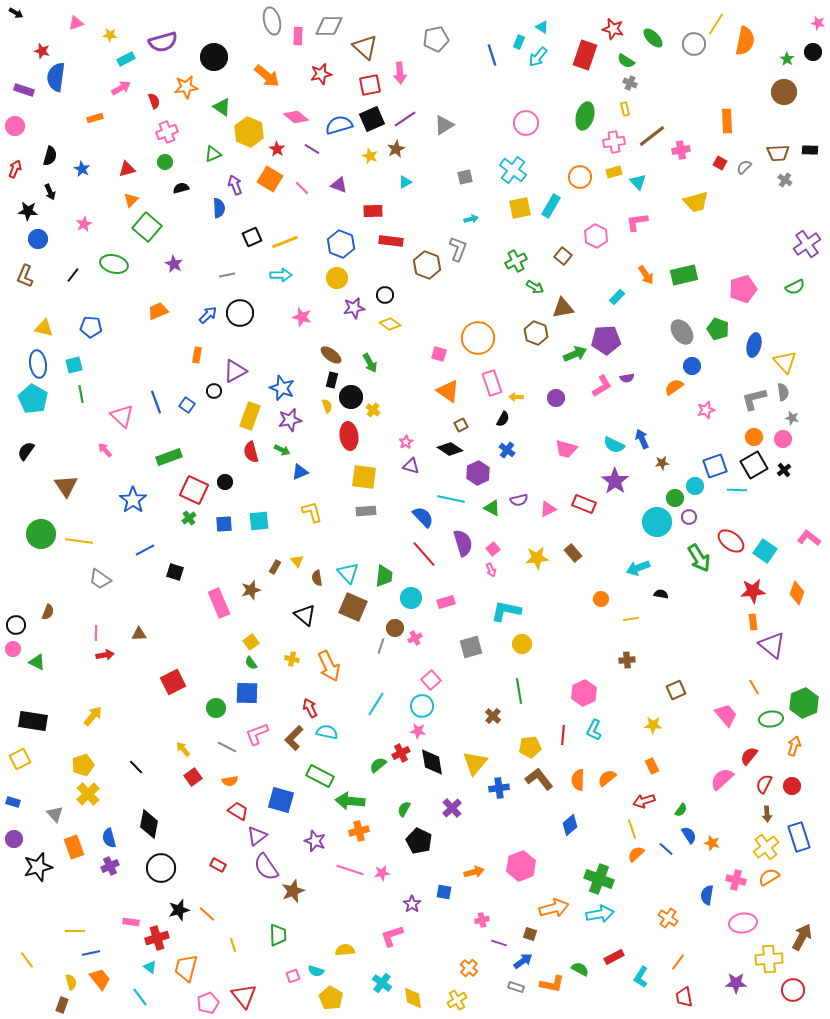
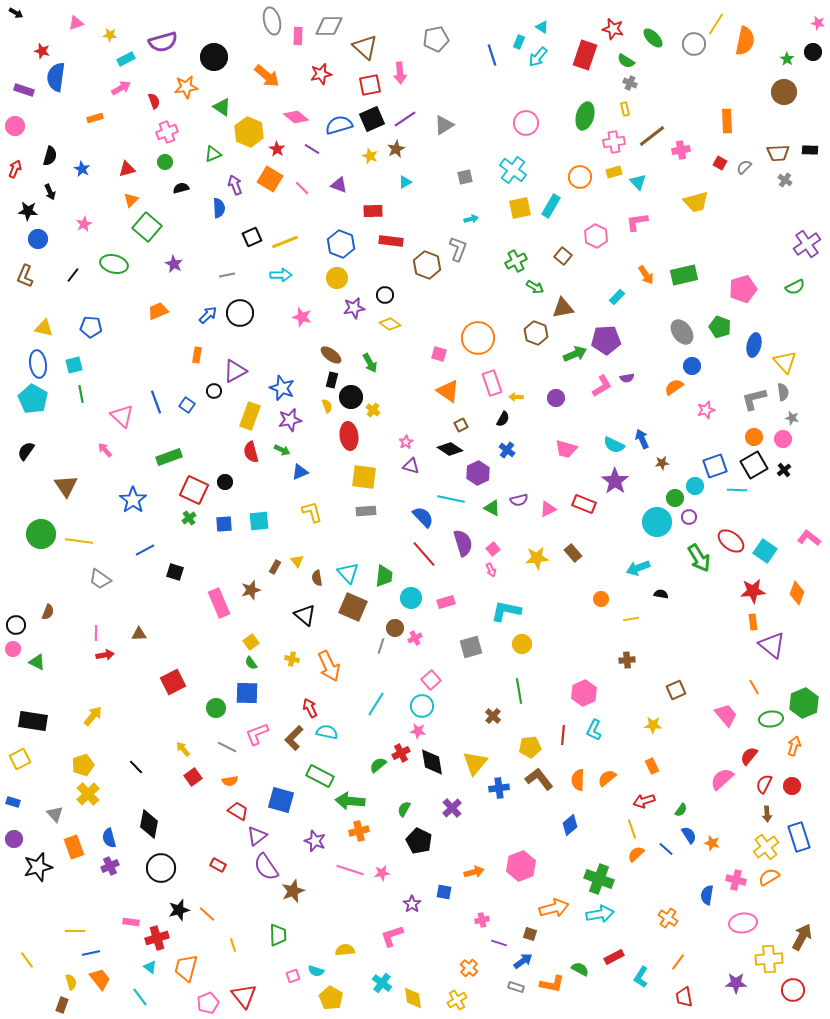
green pentagon at (718, 329): moved 2 px right, 2 px up
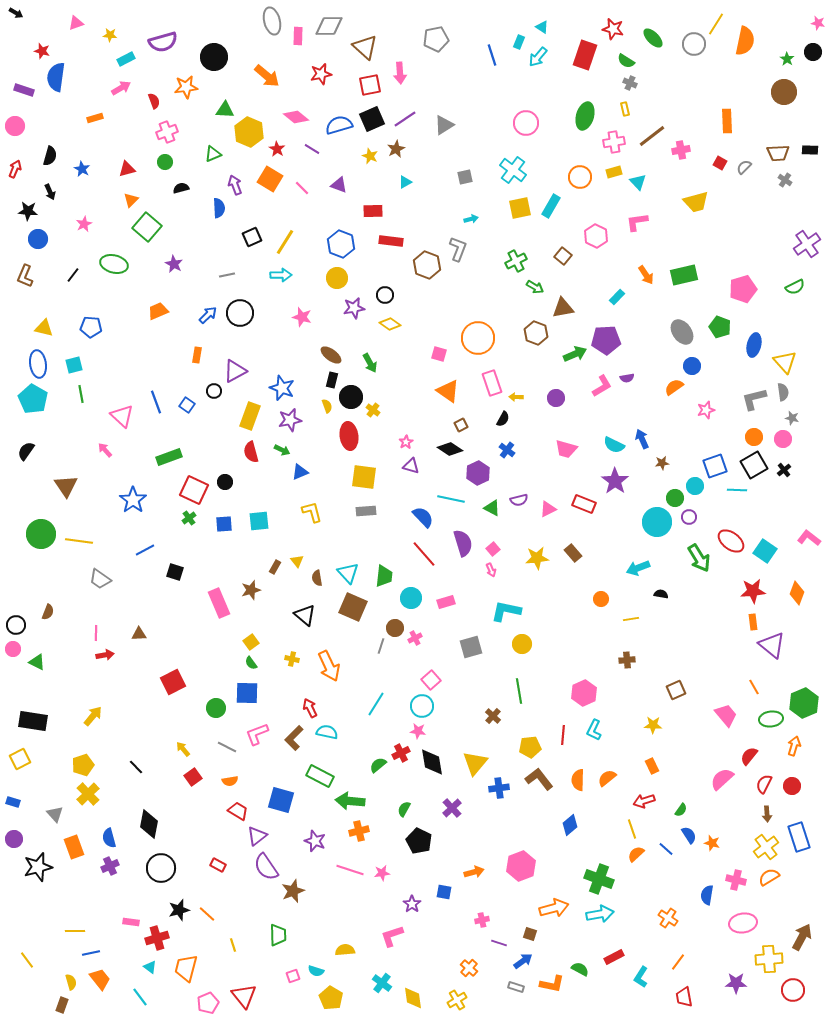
green triangle at (222, 107): moved 3 px right, 3 px down; rotated 30 degrees counterclockwise
yellow line at (285, 242): rotated 36 degrees counterclockwise
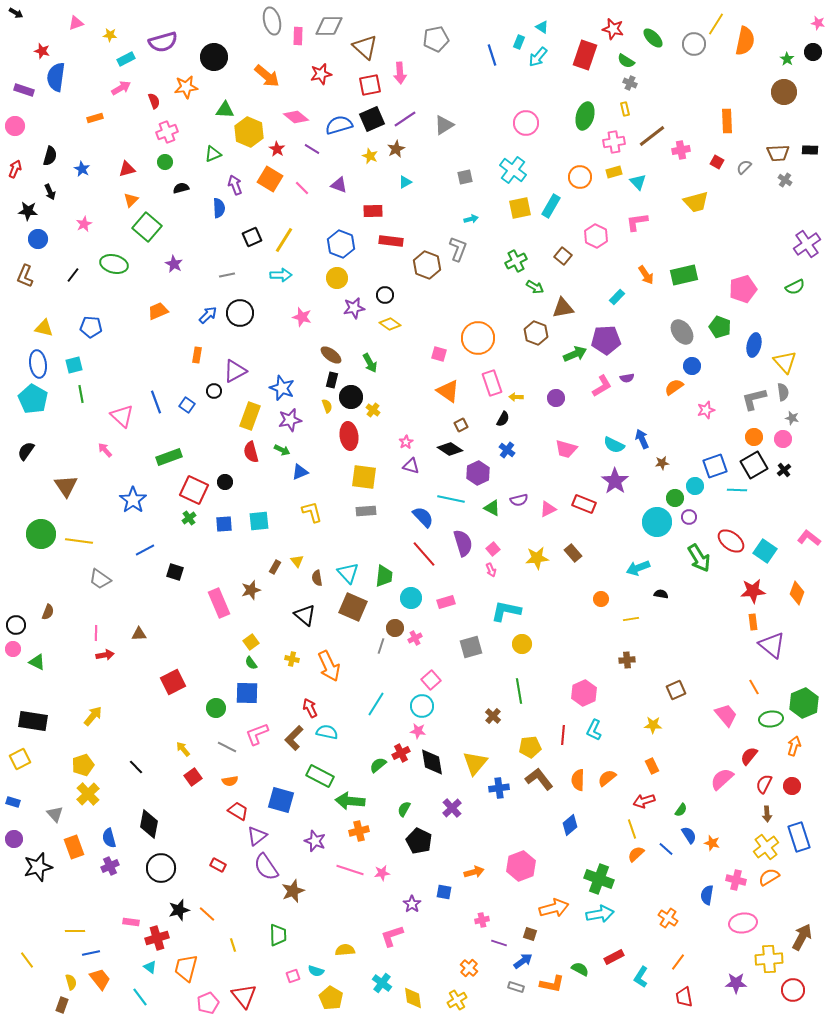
red square at (720, 163): moved 3 px left, 1 px up
yellow line at (285, 242): moved 1 px left, 2 px up
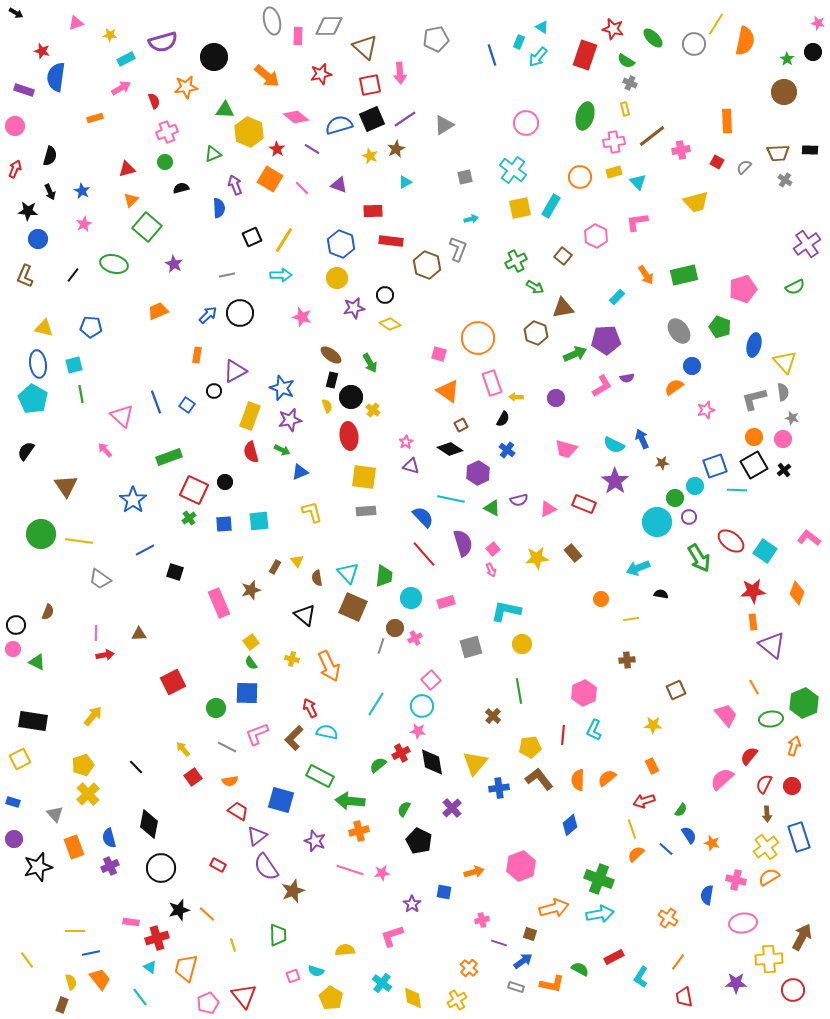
blue star at (82, 169): moved 22 px down
gray ellipse at (682, 332): moved 3 px left, 1 px up
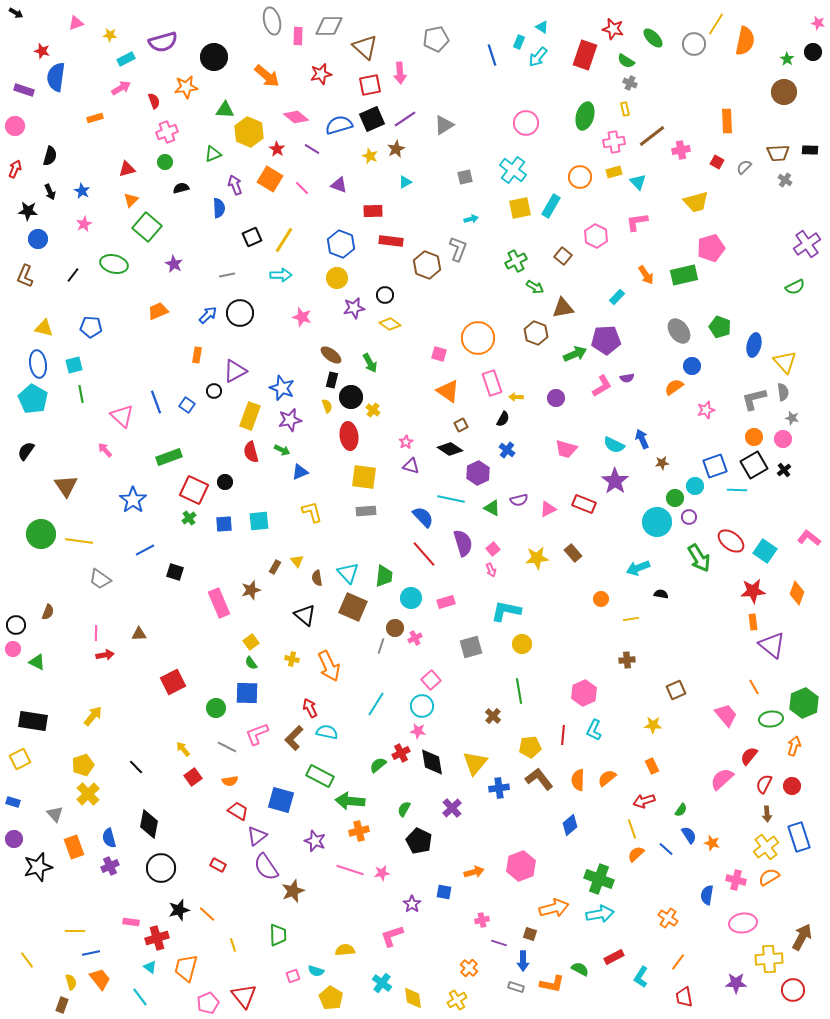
pink pentagon at (743, 289): moved 32 px left, 41 px up
blue arrow at (523, 961): rotated 126 degrees clockwise
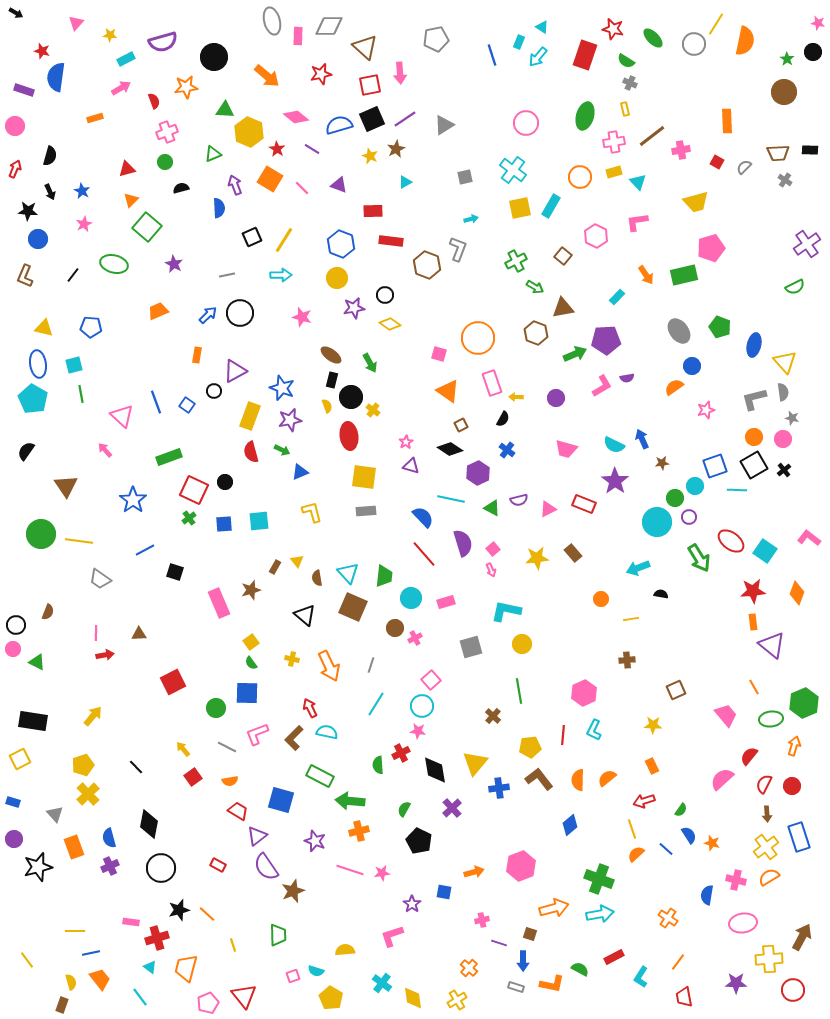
pink triangle at (76, 23): rotated 28 degrees counterclockwise
gray line at (381, 646): moved 10 px left, 19 px down
black diamond at (432, 762): moved 3 px right, 8 px down
green semicircle at (378, 765): rotated 54 degrees counterclockwise
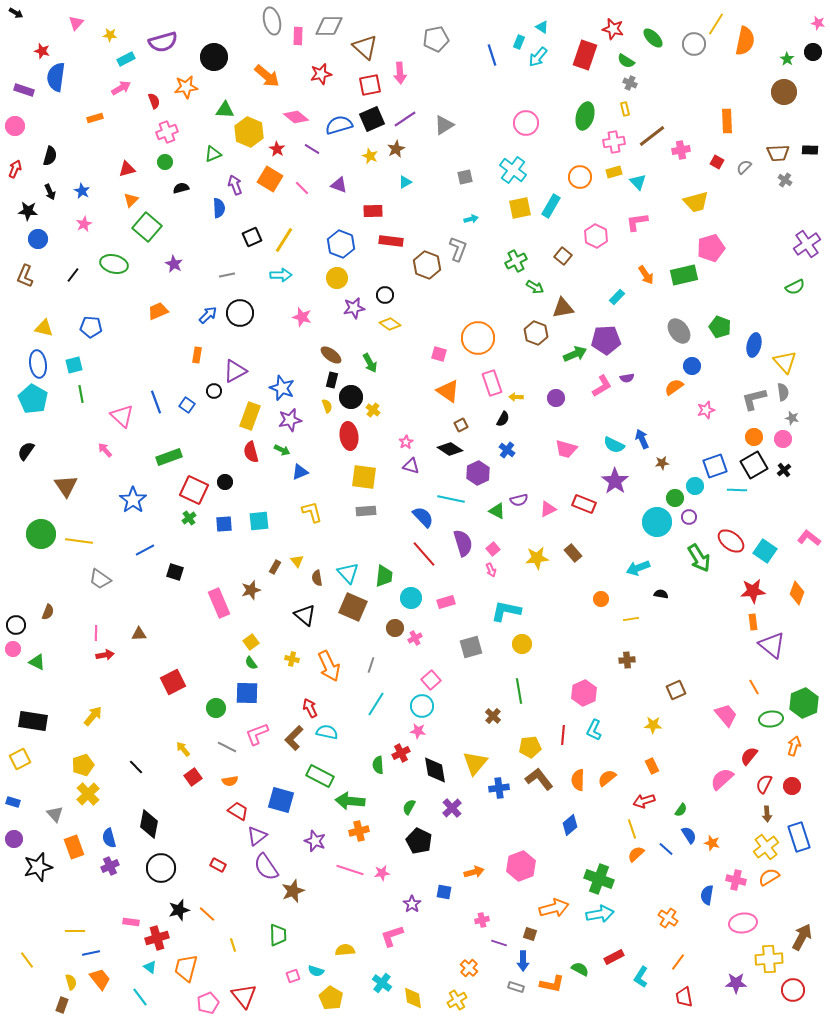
green triangle at (492, 508): moved 5 px right, 3 px down
green semicircle at (404, 809): moved 5 px right, 2 px up
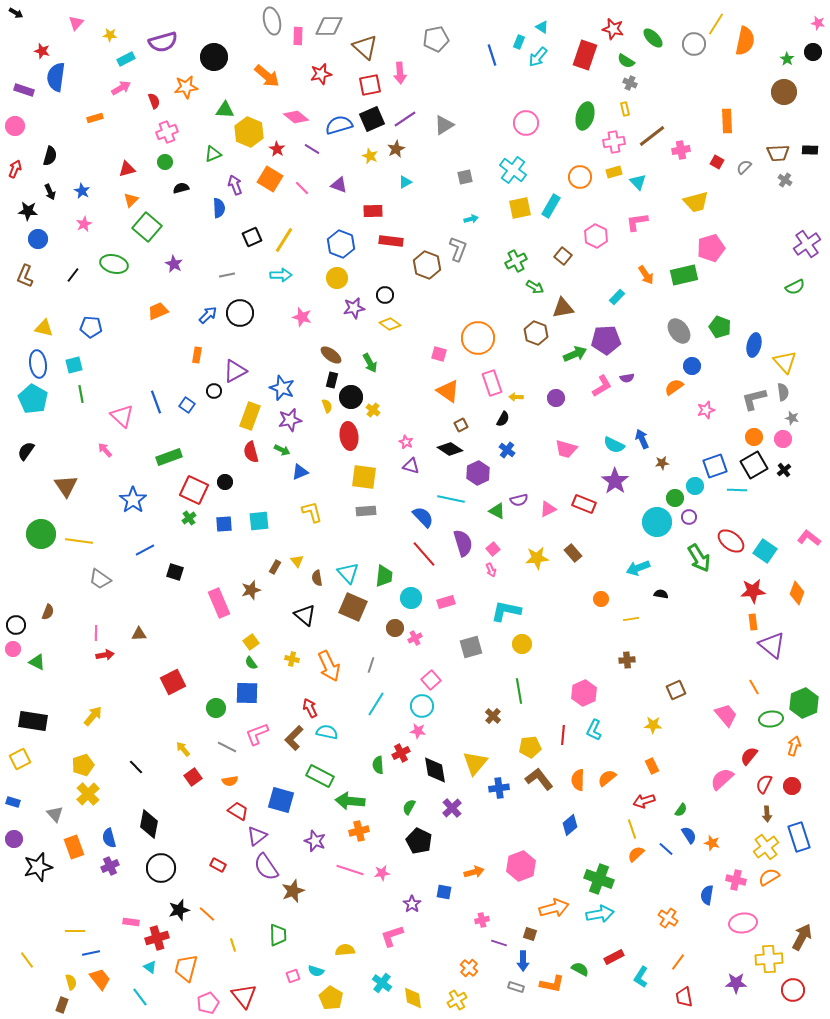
pink star at (406, 442): rotated 16 degrees counterclockwise
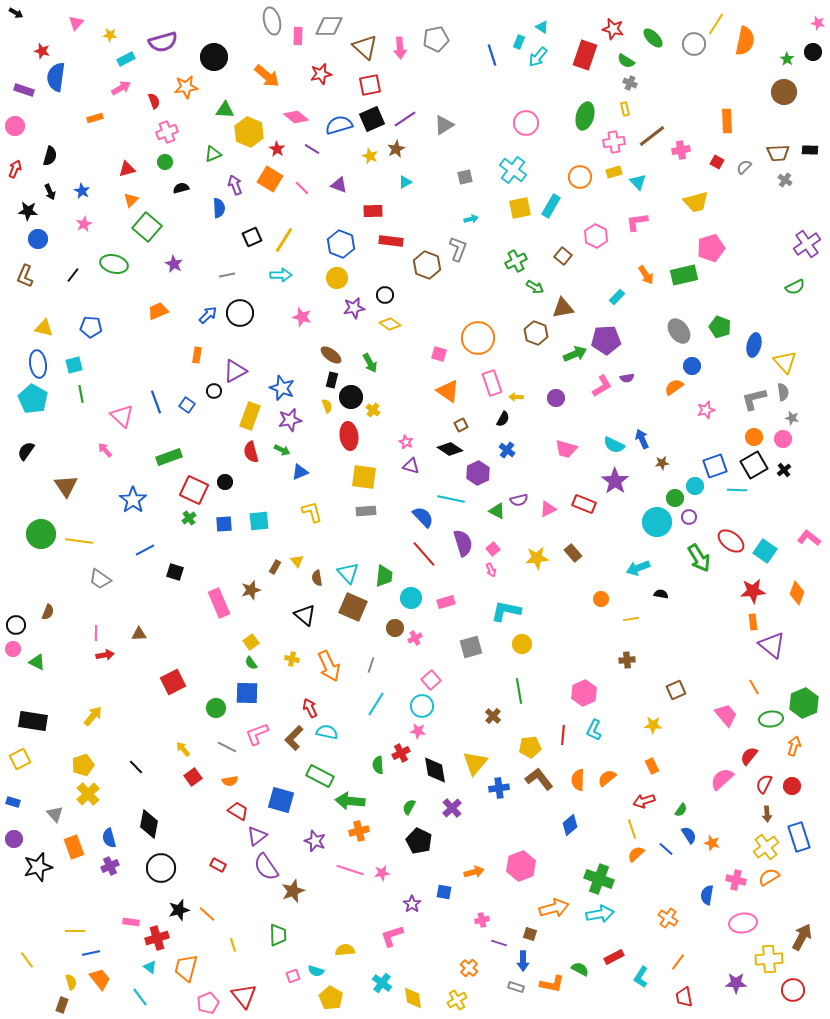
pink arrow at (400, 73): moved 25 px up
